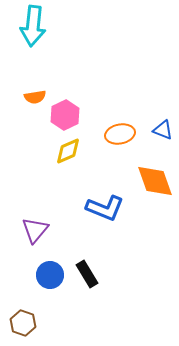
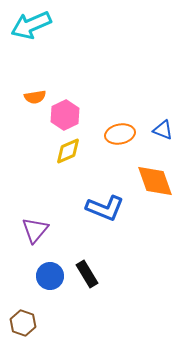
cyan arrow: moved 2 px left, 1 px up; rotated 60 degrees clockwise
blue circle: moved 1 px down
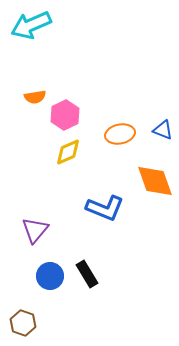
yellow diamond: moved 1 px down
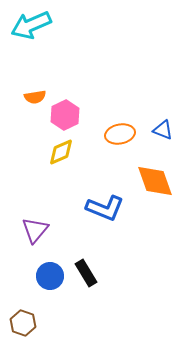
yellow diamond: moved 7 px left
black rectangle: moved 1 px left, 1 px up
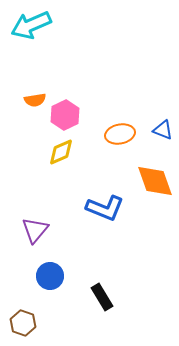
orange semicircle: moved 3 px down
black rectangle: moved 16 px right, 24 px down
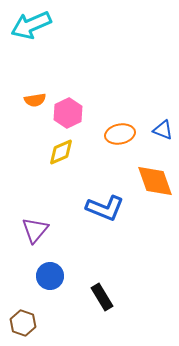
pink hexagon: moved 3 px right, 2 px up
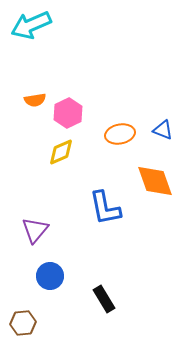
blue L-shape: rotated 57 degrees clockwise
black rectangle: moved 2 px right, 2 px down
brown hexagon: rotated 25 degrees counterclockwise
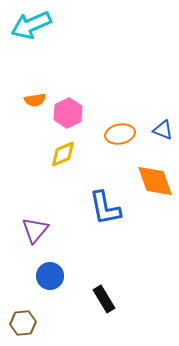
yellow diamond: moved 2 px right, 2 px down
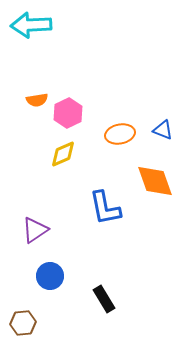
cyan arrow: rotated 21 degrees clockwise
orange semicircle: moved 2 px right
purple triangle: rotated 16 degrees clockwise
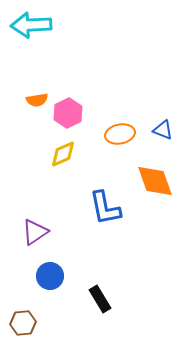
purple triangle: moved 2 px down
black rectangle: moved 4 px left
